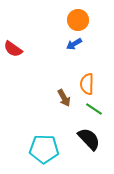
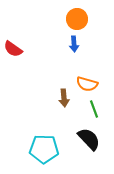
orange circle: moved 1 px left, 1 px up
blue arrow: rotated 63 degrees counterclockwise
orange semicircle: rotated 75 degrees counterclockwise
brown arrow: rotated 24 degrees clockwise
green line: rotated 36 degrees clockwise
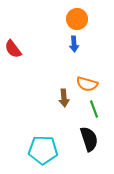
red semicircle: rotated 18 degrees clockwise
black semicircle: rotated 25 degrees clockwise
cyan pentagon: moved 1 px left, 1 px down
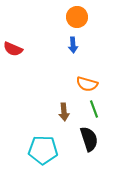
orange circle: moved 2 px up
blue arrow: moved 1 px left, 1 px down
red semicircle: rotated 30 degrees counterclockwise
brown arrow: moved 14 px down
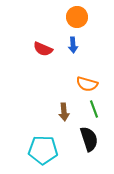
red semicircle: moved 30 px right
